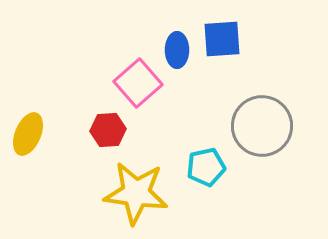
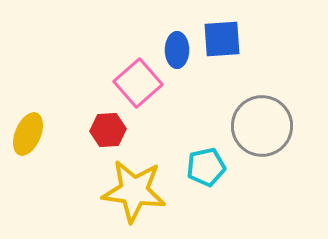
yellow star: moved 2 px left, 2 px up
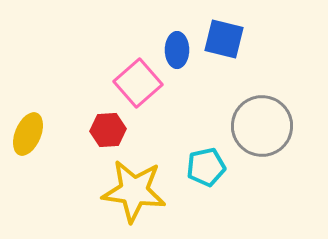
blue square: moved 2 px right; rotated 18 degrees clockwise
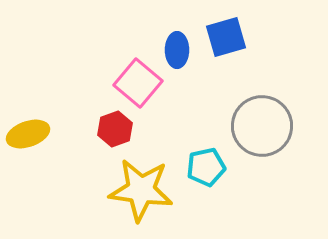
blue square: moved 2 px right, 2 px up; rotated 30 degrees counterclockwise
pink square: rotated 9 degrees counterclockwise
red hexagon: moved 7 px right, 1 px up; rotated 16 degrees counterclockwise
yellow ellipse: rotated 48 degrees clockwise
yellow star: moved 7 px right, 1 px up
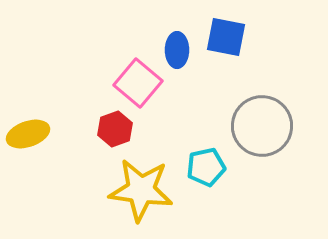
blue square: rotated 27 degrees clockwise
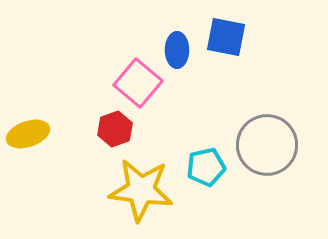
gray circle: moved 5 px right, 19 px down
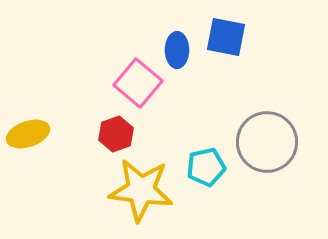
red hexagon: moved 1 px right, 5 px down
gray circle: moved 3 px up
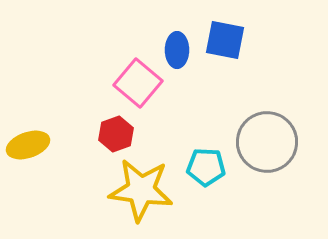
blue square: moved 1 px left, 3 px down
yellow ellipse: moved 11 px down
cyan pentagon: rotated 15 degrees clockwise
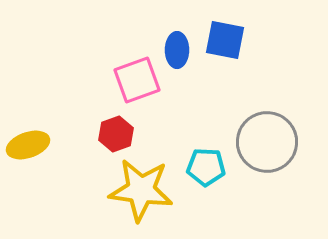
pink square: moved 1 px left, 3 px up; rotated 30 degrees clockwise
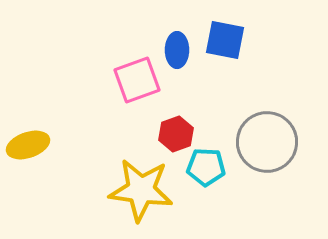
red hexagon: moved 60 px right
